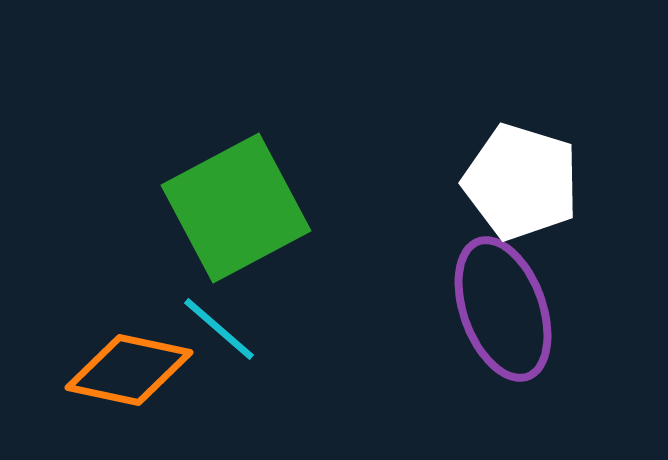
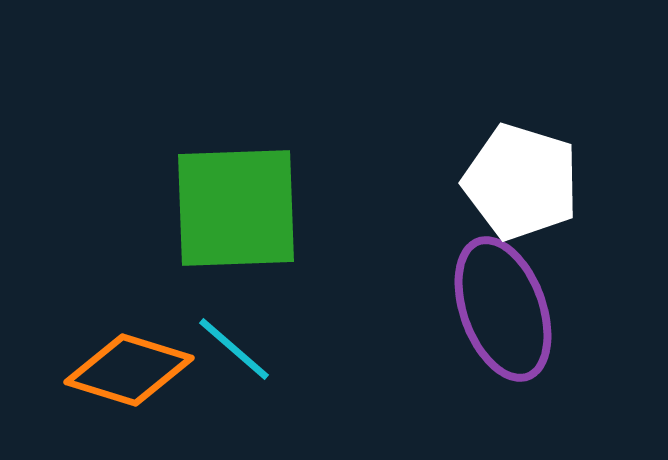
green square: rotated 26 degrees clockwise
cyan line: moved 15 px right, 20 px down
orange diamond: rotated 5 degrees clockwise
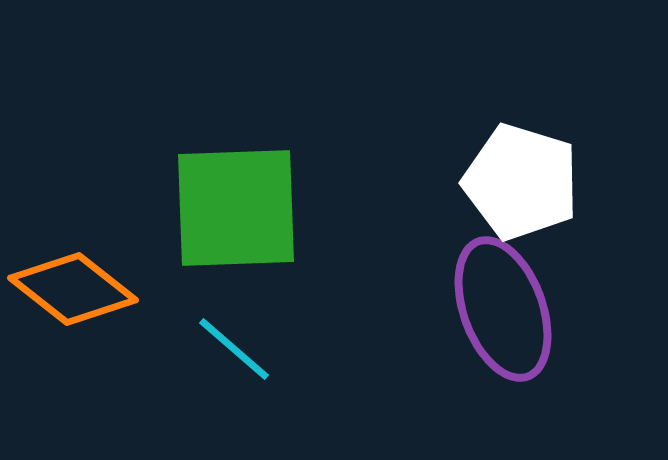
orange diamond: moved 56 px left, 81 px up; rotated 21 degrees clockwise
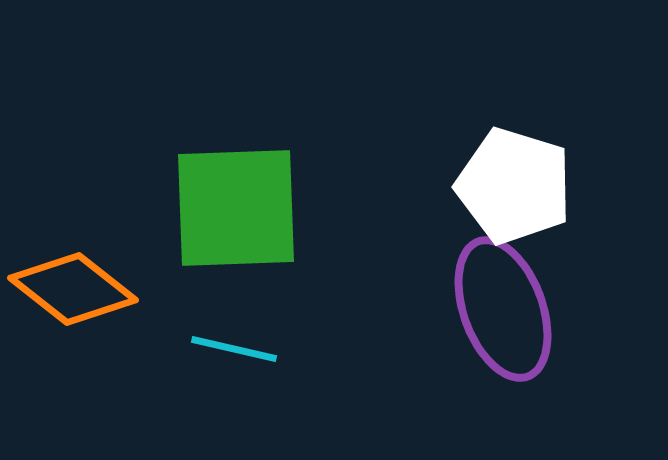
white pentagon: moved 7 px left, 4 px down
cyan line: rotated 28 degrees counterclockwise
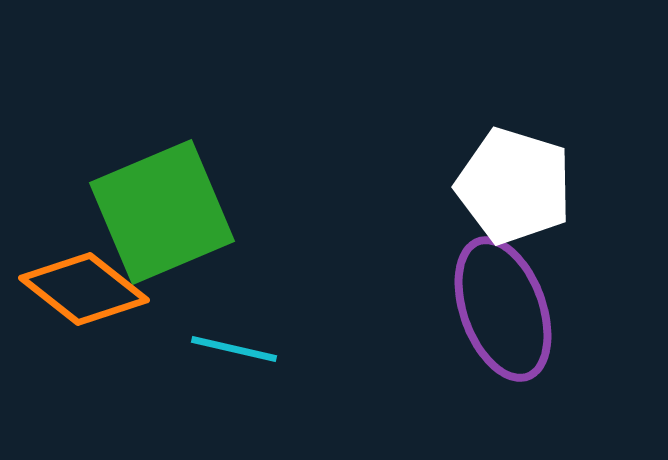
green square: moved 74 px left, 4 px down; rotated 21 degrees counterclockwise
orange diamond: moved 11 px right
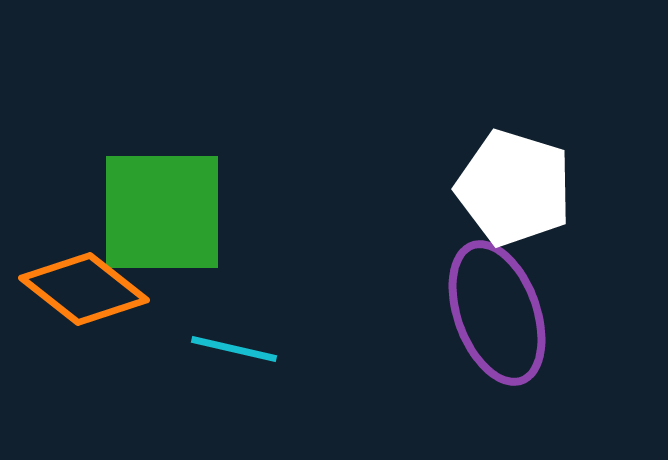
white pentagon: moved 2 px down
green square: rotated 23 degrees clockwise
purple ellipse: moved 6 px left, 4 px down
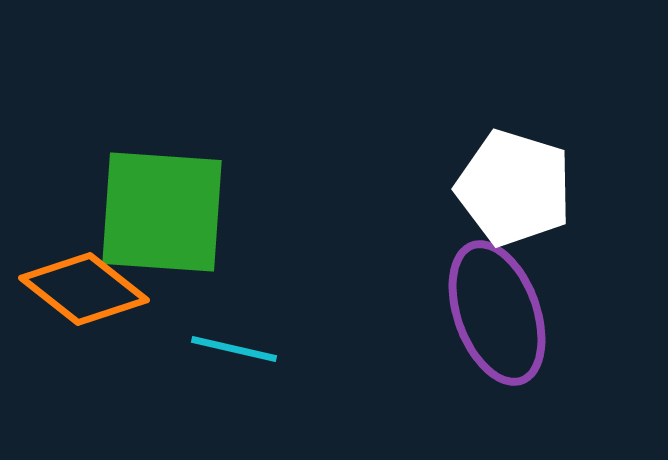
green square: rotated 4 degrees clockwise
